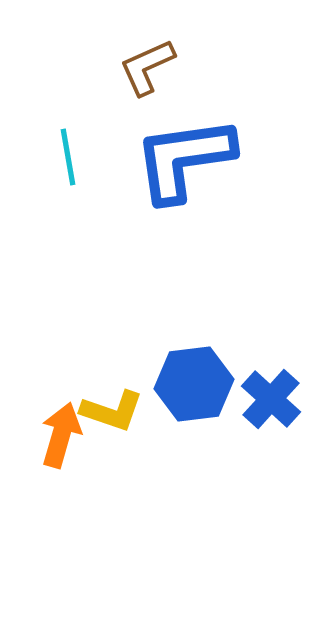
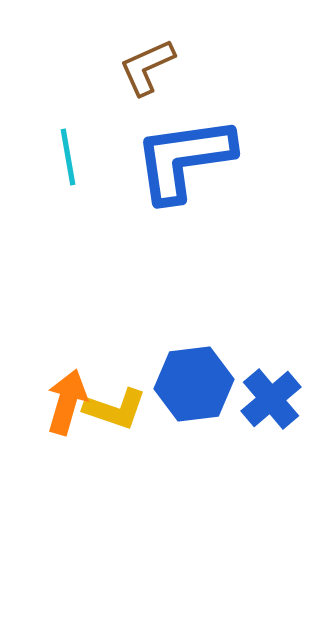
blue cross: rotated 8 degrees clockwise
yellow L-shape: moved 3 px right, 2 px up
orange arrow: moved 6 px right, 33 px up
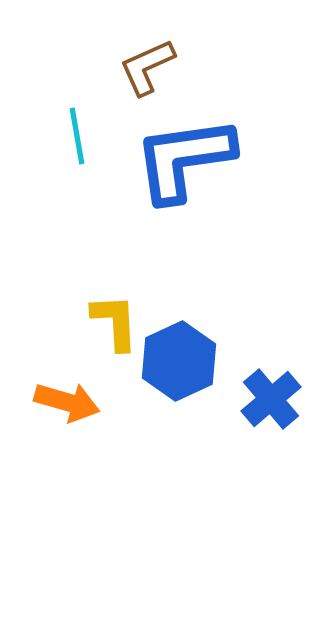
cyan line: moved 9 px right, 21 px up
blue hexagon: moved 15 px left, 23 px up; rotated 18 degrees counterclockwise
orange arrow: rotated 90 degrees clockwise
yellow L-shape: moved 87 px up; rotated 112 degrees counterclockwise
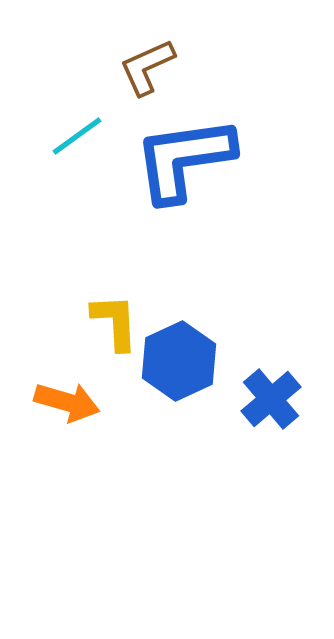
cyan line: rotated 64 degrees clockwise
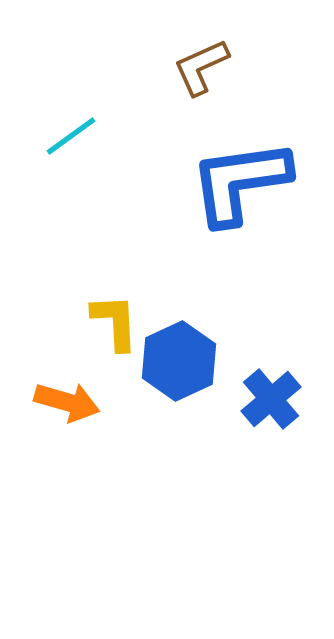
brown L-shape: moved 54 px right
cyan line: moved 6 px left
blue L-shape: moved 56 px right, 23 px down
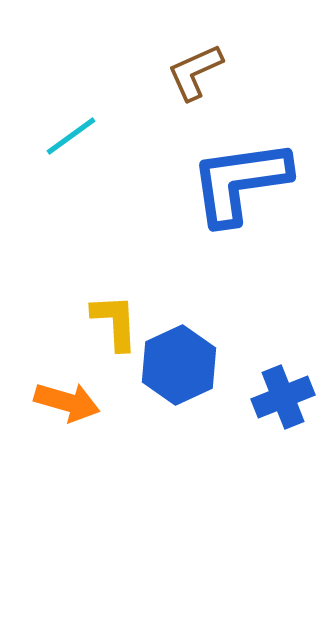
brown L-shape: moved 6 px left, 5 px down
blue hexagon: moved 4 px down
blue cross: moved 12 px right, 2 px up; rotated 18 degrees clockwise
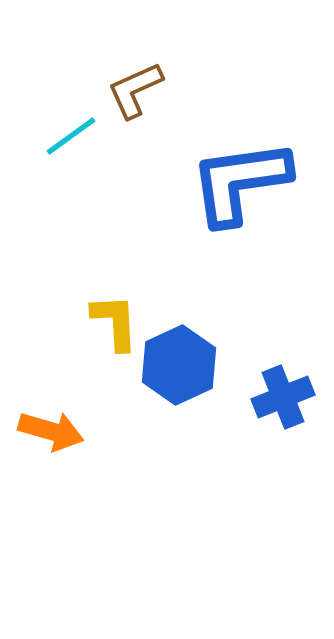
brown L-shape: moved 60 px left, 18 px down
orange arrow: moved 16 px left, 29 px down
